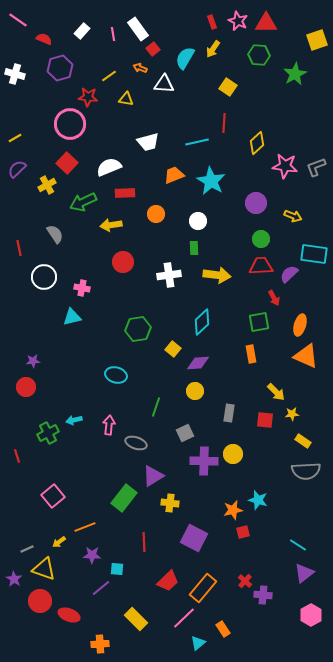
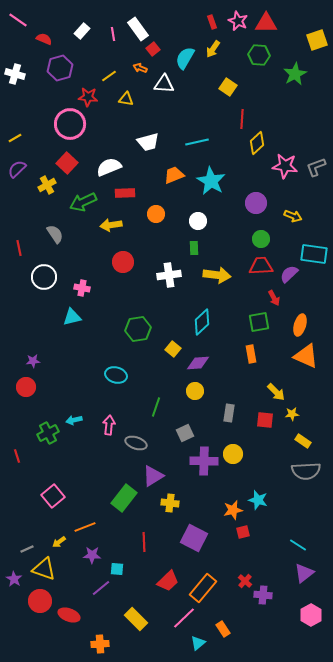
red line at (224, 123): moved 18 px right, 4 px up
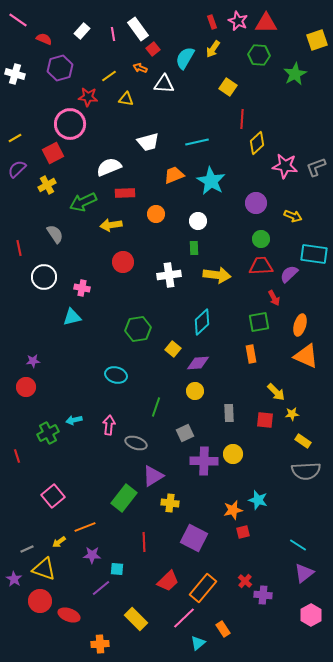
red square at (67, 163): moved 14 px left, 10 px up; rotated 20 degrees clockwise
gray rectangle at (229, 413): rotated 12 degrees counterclockwise
